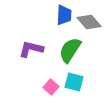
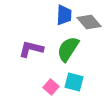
green semicircle: moved 2 px left, 1 px up
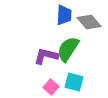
purple L-shape: moved 15 px right, 7 px down
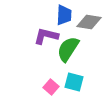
gray diamond: rotated 40 degrees counterclockwise
purple L-shape: moved 20 px up
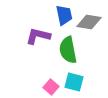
blue trapezoid: rotated 15 degrees counterclockwise
purple L-shape: moved 8 px left
green semicircle: moved 1 px down; rotated 44 degrees counterclockwise
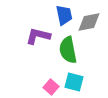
gray diamond: rotated 20 degrees counterclockwise
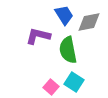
blue trapezoid: rotated 20 degrees counterclockwise
cyan square: rotated 18 degrees clockwise
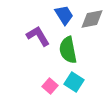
gray diamond: moved 3 px right, 3 px up
purple L-shape: rotated 45 degrees clockwise
pink square: moved 1 px left, 1 px up
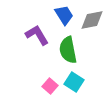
gray diamond: moved 1 px down
purple L-shape: moved 1 px left, 1 px up
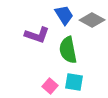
gray diamond: rotated 40 degrees clockwise
purple L-shape: rotated 140 degrees clockwise
cyan square: rotated 24 degrees counterclockwise
